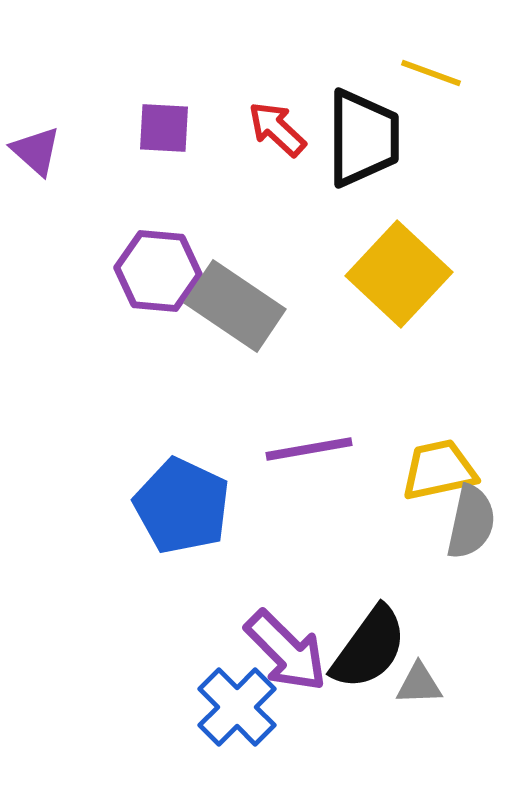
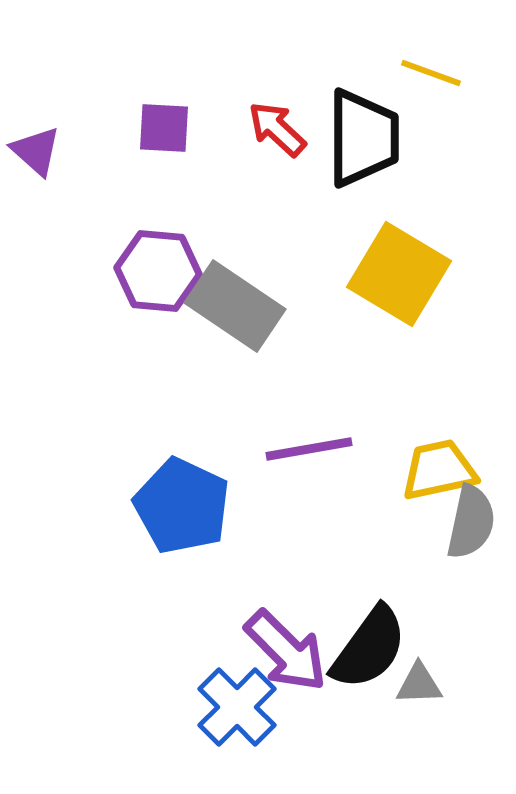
yellow square: rotated 12 degrees counterclockwise
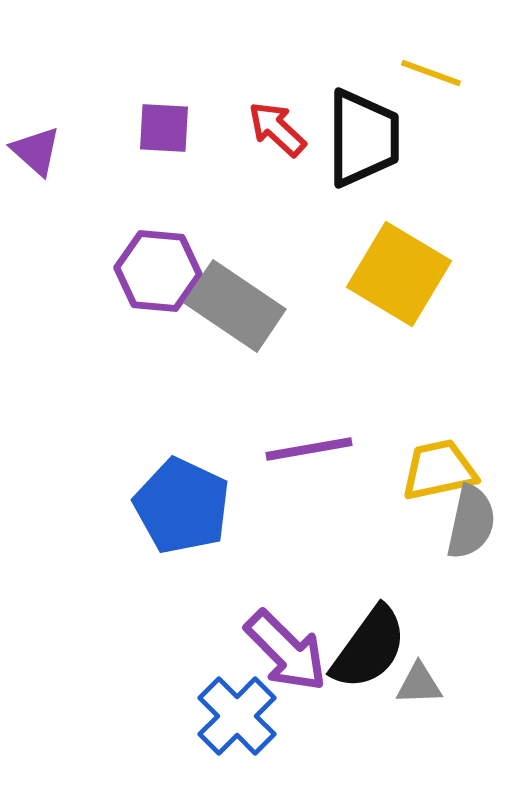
blue cross: moved 9 px down
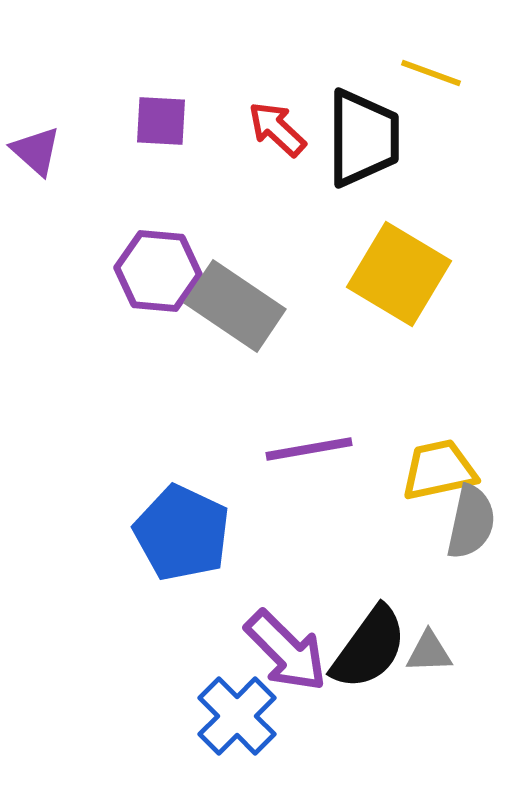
purple square: moved 3 px left, 7 px up
blue pentagon: moved 27 px down
gray triangle: moved 10 px right, 32 px up
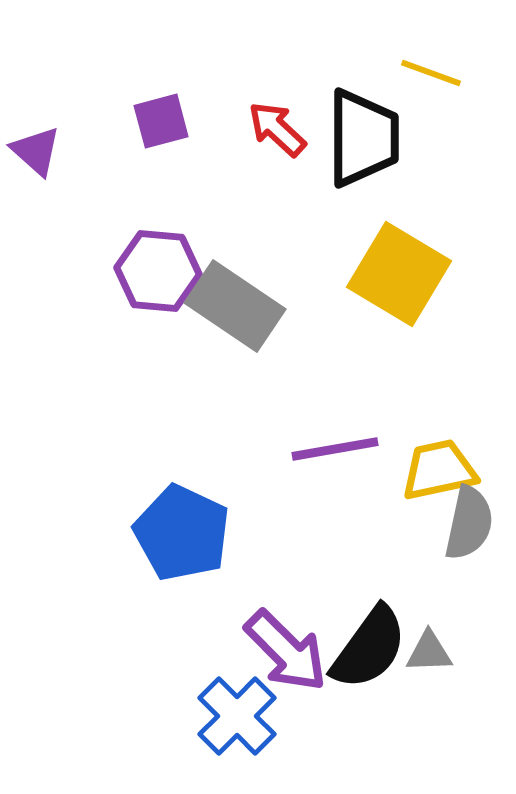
purple square: rotated 18 degrees counterclockwise
purple line: moved 26 px right
gray semicircle: moved 2 px left, 1 px down
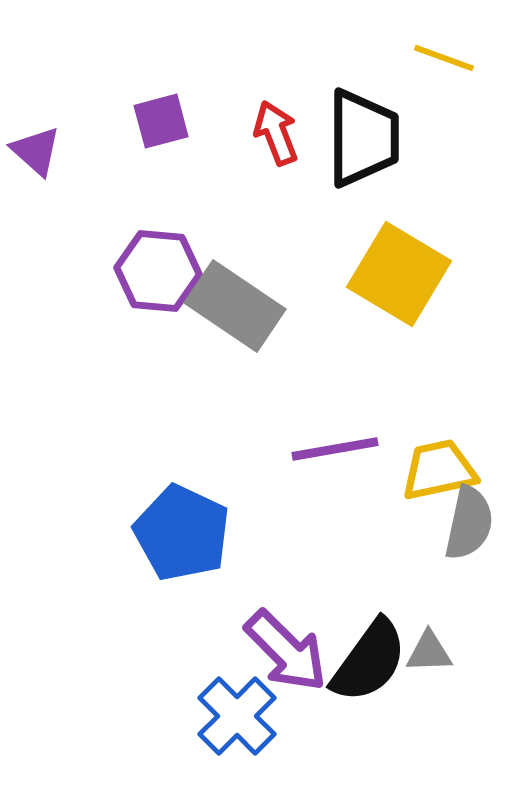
yellow line: moved 13 px right, 15 px up
red arrow: moved 1 px left, 4 px down; rotated 26 degrees clockwise
black semicircle: moved 13 px down
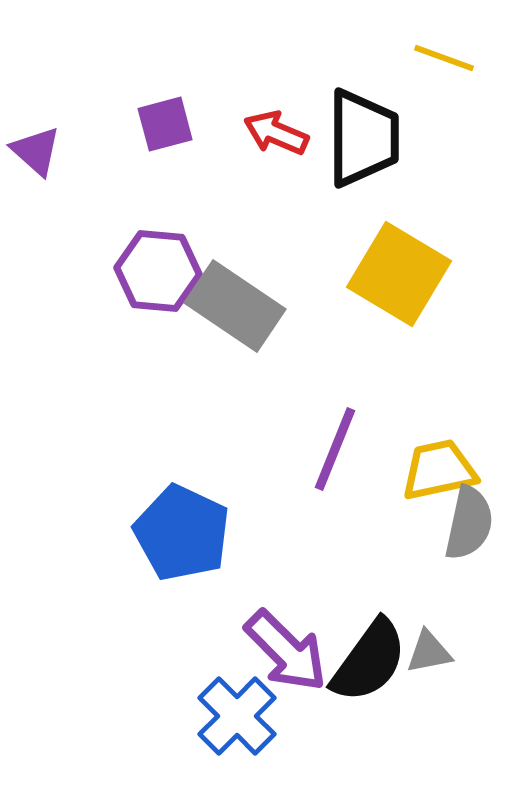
purple square: moved 4 px right, 3 px down
red arrow: rotated 46 degrees counterclockwise
purple line: rotated 58 degrees counterclockwise
gray triangle: rotated 9 degrees counterclockwise
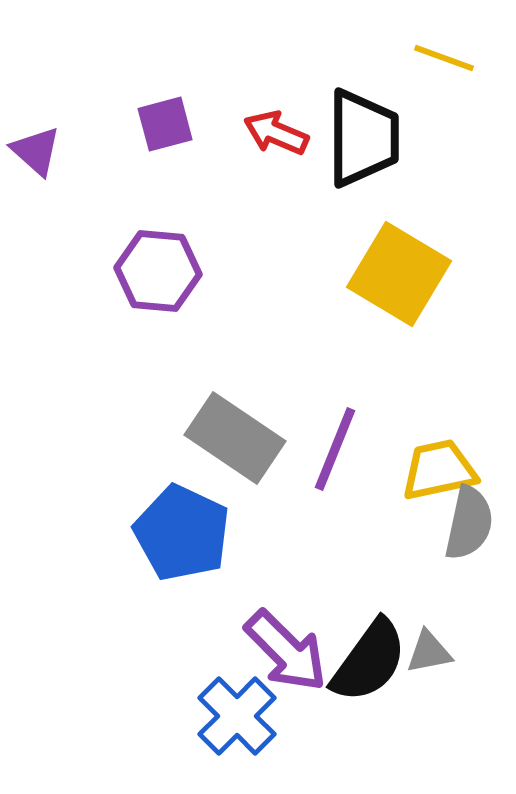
gray rectangle: moved 132 px down
